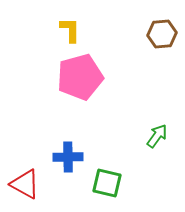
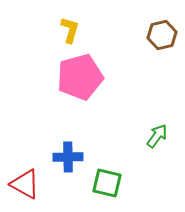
yellow L-shape: rotated 16 degrees clockwise
brown hexagon: moved 1 px down; rotated 8 degrees counterclockwise
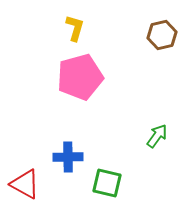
yellow L-shape: moved 5 px right, 2 px up
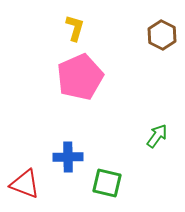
brown hexagon: rotated 20 degrees counterclockwise
pink pentagon: rotated 9 degrees counterclockwise
red triangle: rotated 8 degrees counterclockwise
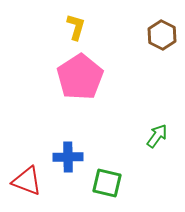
yellow L-shape: moved 1 px right, 1 px up
pink pentagon: rotated 9 degrees counterclockwise
red triangle: moved 2 px right, 3 px up
